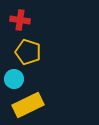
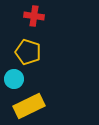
red cross: moved 14 px right, 4 px up
yellow rectangle: moved 1 px right, 1 px down
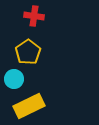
yellow pentagon: rotated 20 degrees clockwise
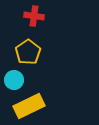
cyan circle: moved 1 px down
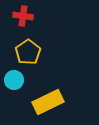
red cross: moved 11 px left
yellow rectangle: moved 19 px right, 4 px up
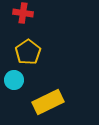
red cross: moved 3 px up
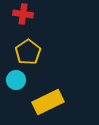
red cross: moved 1 px down
cyan circle: moved 2 px right
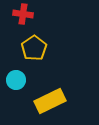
yellow pentagon: moved 6 px right, 4 px up
yellow rectangle: moved 2 px right, 1 px up
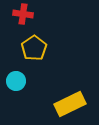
cyan circle: moved 1 px down
yellow rectangle: moved 20 px right, 3 px down
